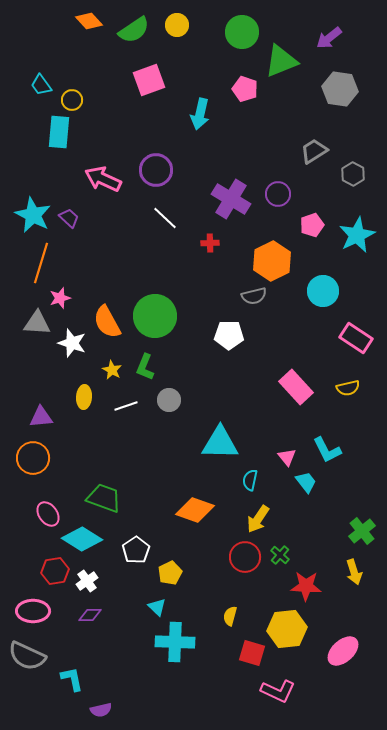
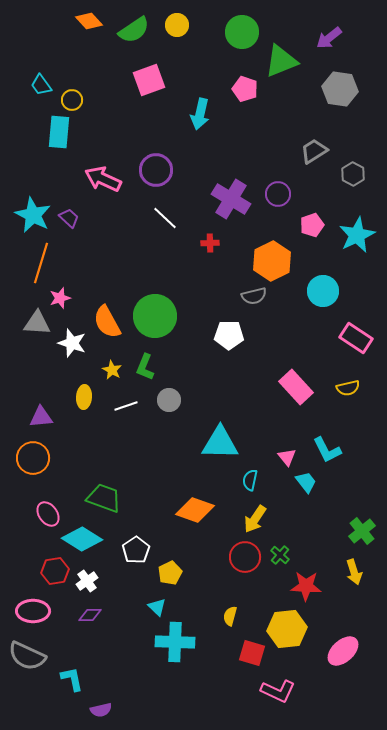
yellow arrow at (258, 519): moved 3 px left
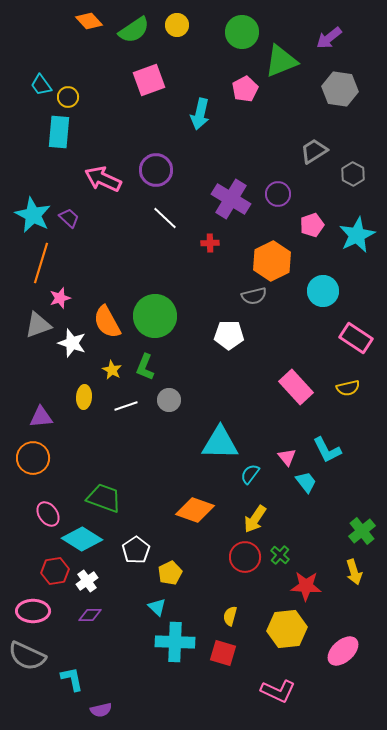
pink pentagon at (245, 89): rotated 25 degrees clockwise
yellow circle at (72, 100): moved 4 px left, 3 px up
gray triangle at (37, 323): moved 1 px right, 2 px down; rotated 24 degrees counterclockwise
cyan semicircle at (250, 480): moved 6 px up; rotated 25 degrees clockwise
red square at (252, 653): moved 29 px left
